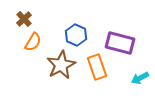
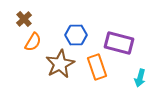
blue hexagon: rotated 25 degrees counterclockwise
purple rectangle: moved 1 px left
brown star: moved 1 px left, 1 px up
cyan arrow: rotated 48 degrees counterclockwise
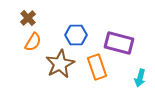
brown cross: moved 4 px right, 1 px up
